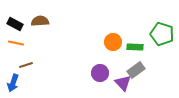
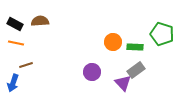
purple circle: moved 8 px left, 1 px up
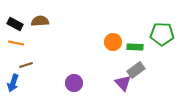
green pentagon: rotated 15 degrees counterclockwise
purple circle: moved 18 px left, 11 px down
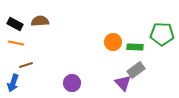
purple circle: moved 2 px left
